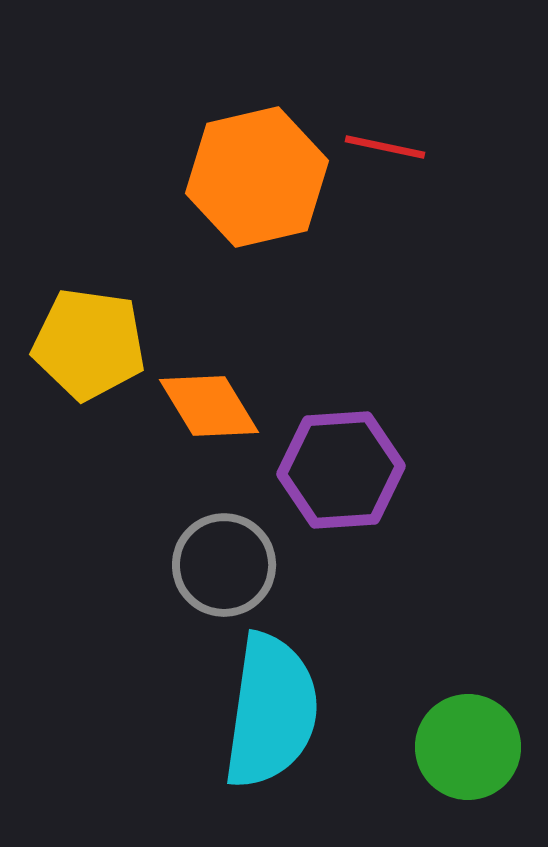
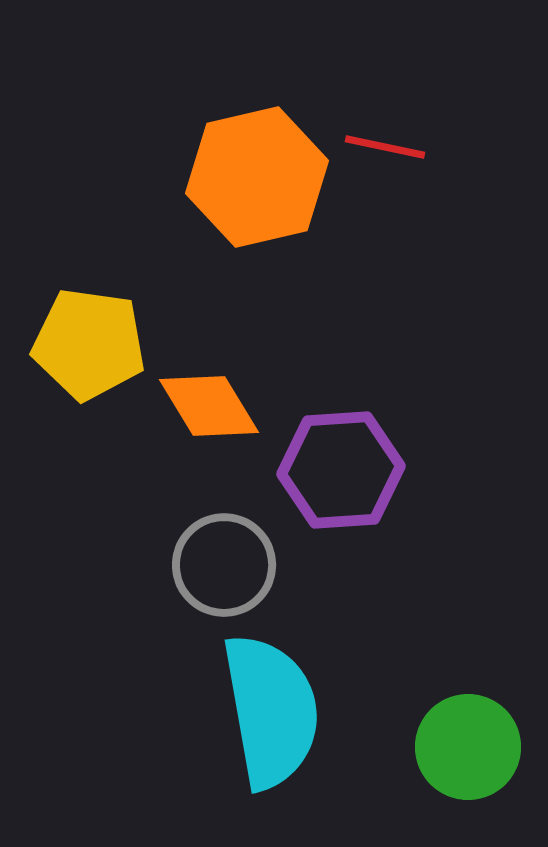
cyan semicircle: rotated 18 degrees counterclockwise
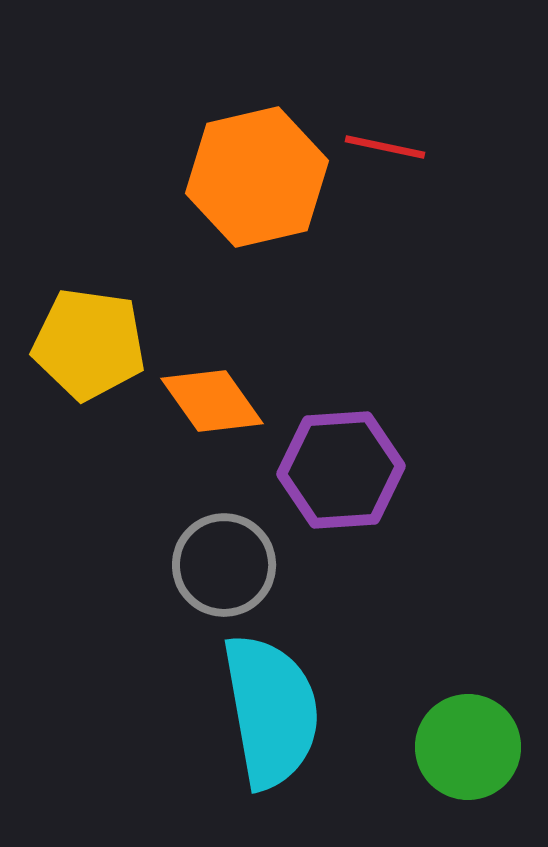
orange diamond: moved 3 px right, 5 px up; rotated 4 degrees counterclockwise
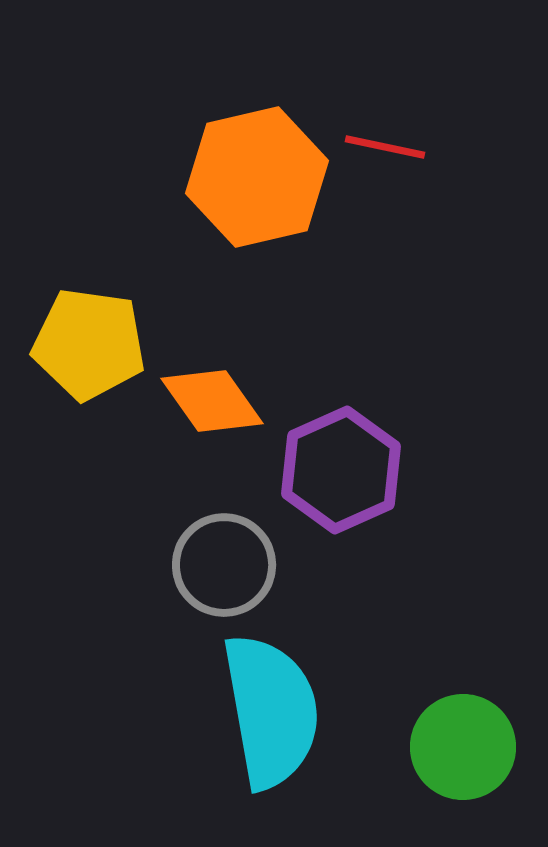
purple hexagon: rotated 20 degrees counterclockwise
green circle: moved 5 px left
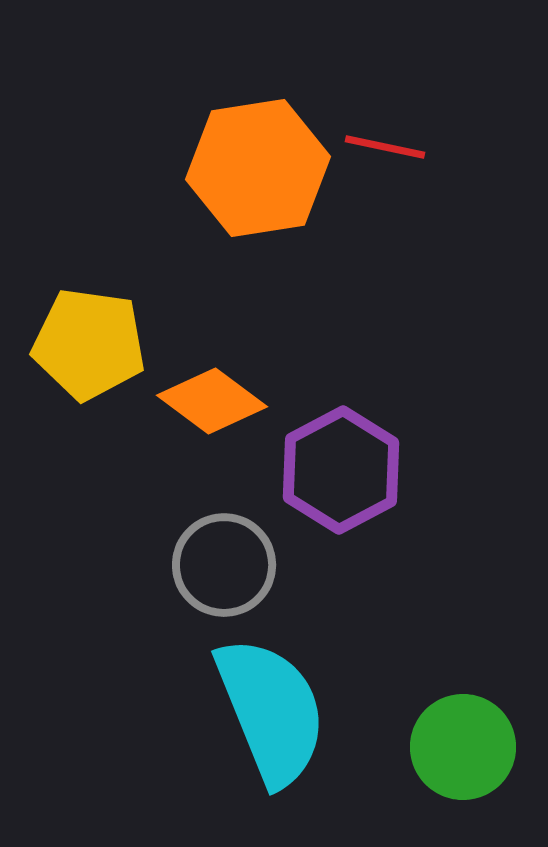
orange hexagon: moved 1 px right, 9 px up; rotated 4 degrees clockwise
orange diamond: rotated 18 degrees counterclockwise
purple hexagon: rotated 4 degrees counterclockwise
cyan semicircle: rotated 12 degrees counterclockwise
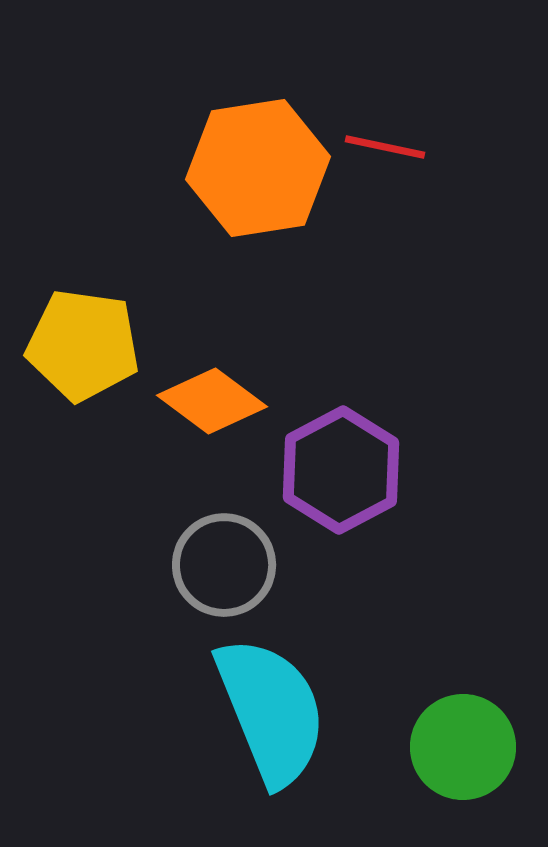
yellow pentagon: moved 6 px left, 1 px down
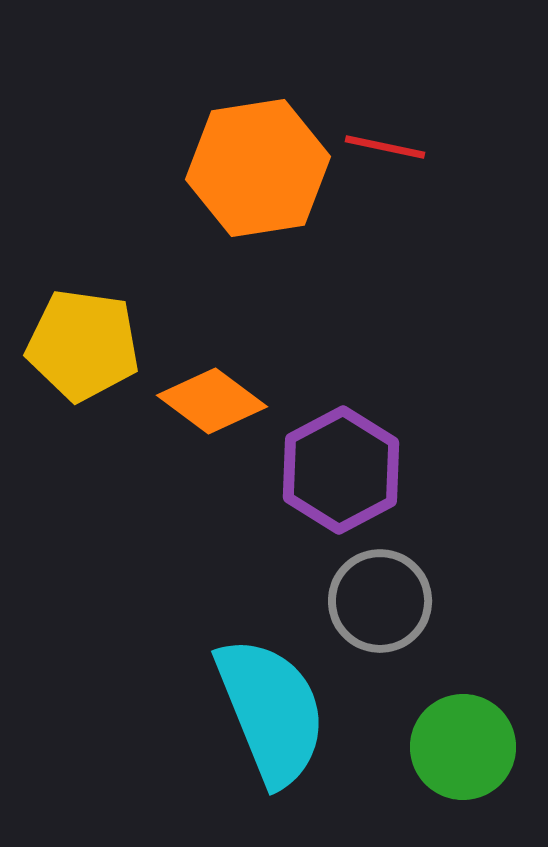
gray circle: moved 156 px right, 36 px down
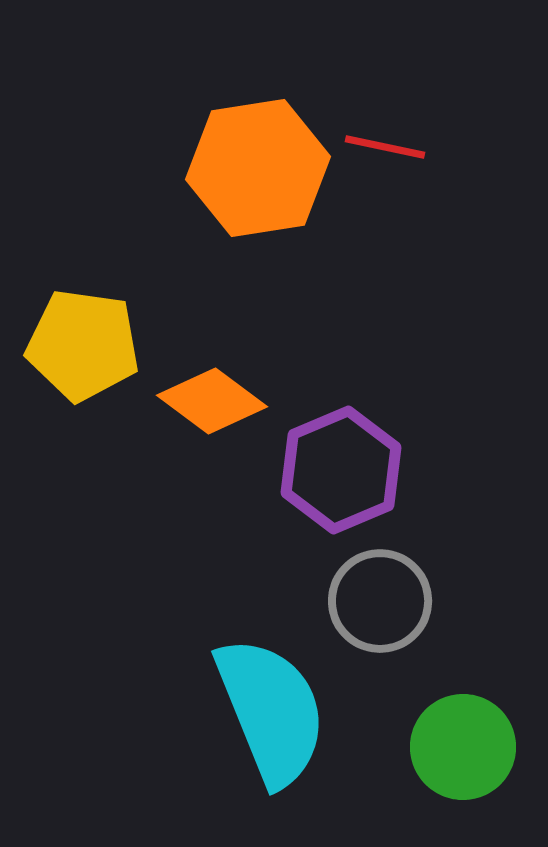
purple hexagon: rotated 5 degrees clockwise
